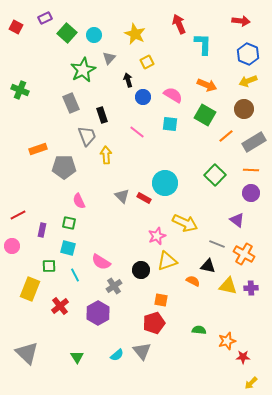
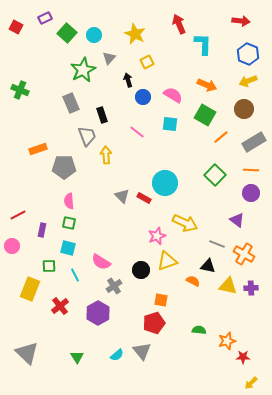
orange line at (226, 136): moved 5 px left, 1 px down
pink semicircle at (79, 201): moved 10 px left; rotated 21 degrees clockwise
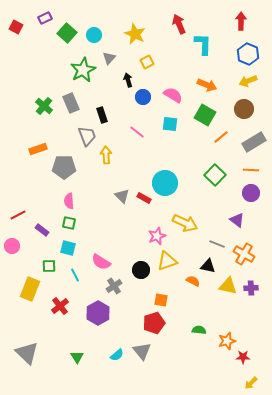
red arrow at (241, 21): rotated 96 degrees counterclockwise
green cross at (20, 90): moved 24 px right, 16 px down; rotated 18 degrees clockwise
purple rectangle at (42, 230): rotated 64 degrees counterclockwise
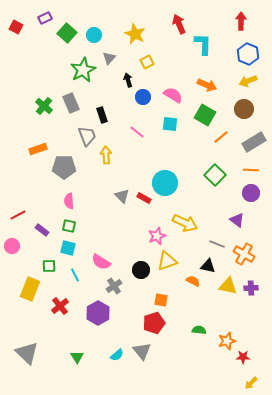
green square at (69, 223): moved 3 px down
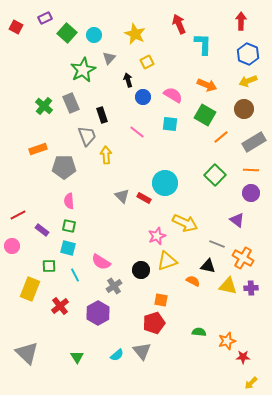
orange cross at (244, 254): moved 1 px left, 4 px down
green semicircle at (199, 330): moved 2 px down
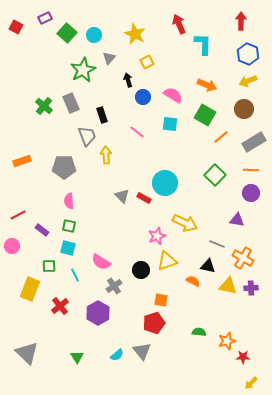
orange rectangle at (38, 149): moved 16 px left, 12 px down
purple triangle at (237, 220): rotated 28 degrees counterclockwise
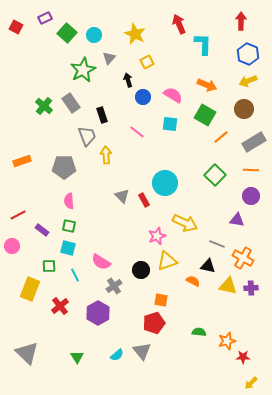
gray rectangle at (71, 103): rotated 12 degrees counterclockwise
purple circle at (251, 193): moved 3 px down
red rectangle at (144, 198): moved 2 px down; rotated 32 degrees clockwise
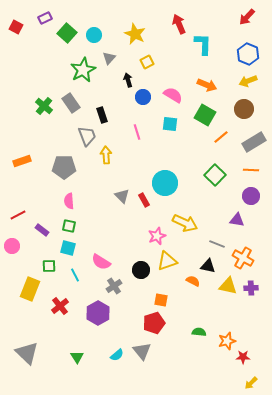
red arrow at (241, 21): moved 6 px right, 4 px up; rotated 138 degrees counterclockwise
pink line at (137, 132): rotated 35 degrees clockwise
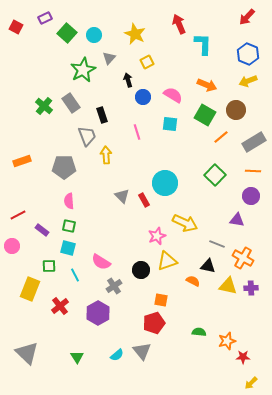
brown circle at (244, 109): moved 8 px left, 1 px down
orange line at (251, 170): moved 2 px right, 1 px down
